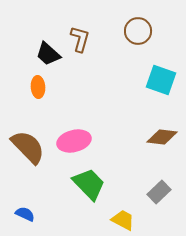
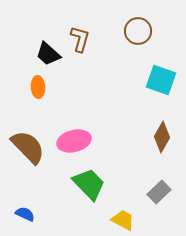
brown diamond: rotated 68 degrees counterclockwise
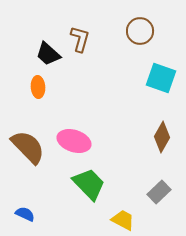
brown circle: moved 2 px right
cyan square: moved 2 px up
pink ellipse: rotated 32 degrees clockwise
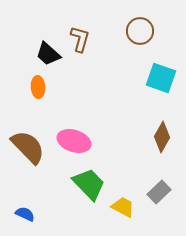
yellow trapezoid: moved 13 px up
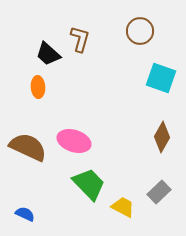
brown semicircle: rotated 21 degrees counterclockwise
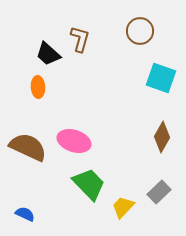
yellow trapezoid: rotated 75 degrees counterclockwise
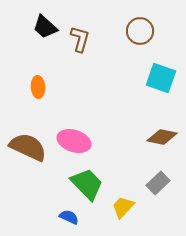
black trapezoid: moved 3 px left, 27 px up
brown diamond: rotated 72 degrees clockwise
green trapezoid: moved 2 px left
gray rectangle: moved 1 px left, 9 px up
blue semicircle: moved 44 px right, 3 px down
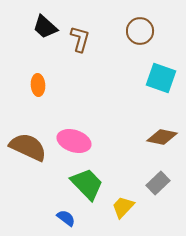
orange ellipse: moved 2 px up
blue semicircle: moved 3 px left, 1 px down; rotated 12 degrees clockwise
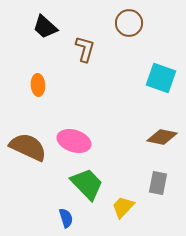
brown circle: moved 11 px left, 8 px up
brown L-shape: moved 5 px right, 10 px down
gray rectangle: rotated 35 degrees counterclockwise
blue semicircle: rotated 36 degrees clockwise
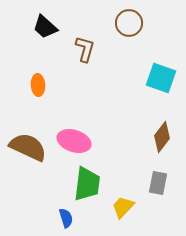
brown diamond: rotated 64 degrees counterclockwise
green trapezoid: rotated 51 degrees clockwise
